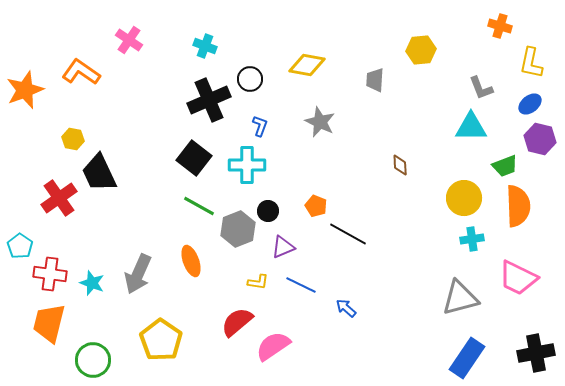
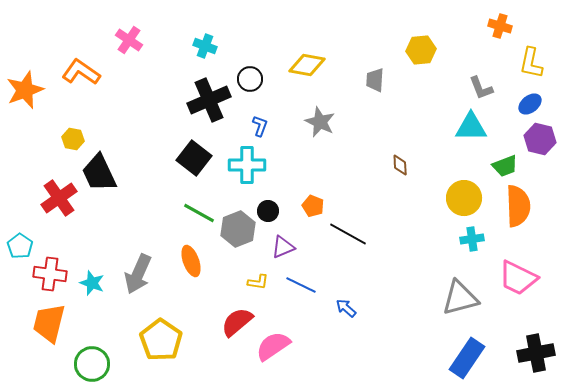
green line at (199, 206): moved 7 px down
orange pentagon at (316, 206): moved 3 px left
green circle at (93, 360): moved 1 px left, 4 px down
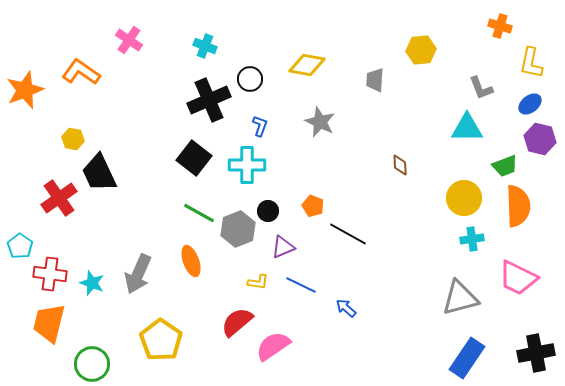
cyan triangle at (471, 127): moved 4 px left, 1 px down
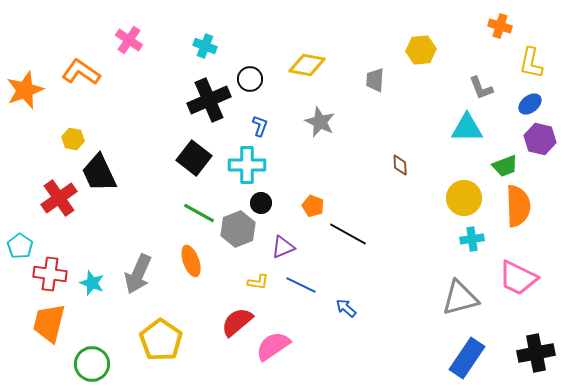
black circle at (268, 211): moved 7 px left, 8 px up
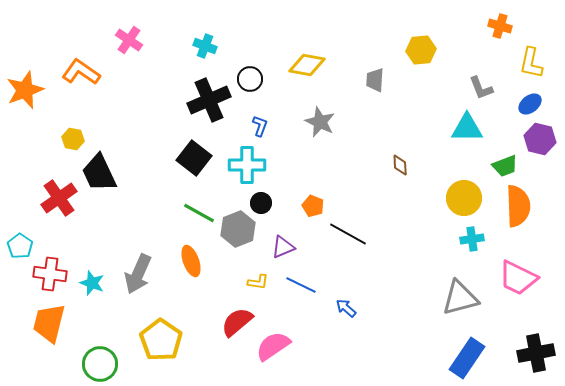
green circle at (92, 364): moved 8 px right
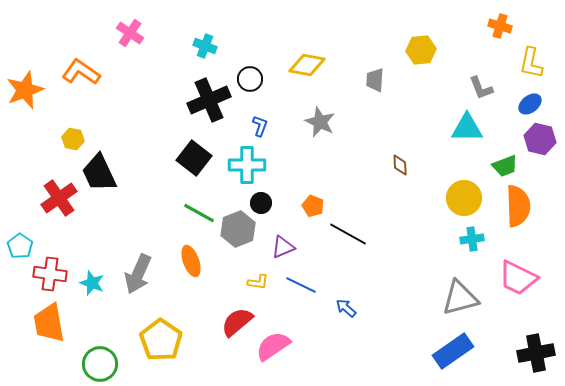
pink cross at (129, 40): moved 1 px right, 7 px up
orange trapezoid at (49, 323): rotated 24 degrees counterclockwise
blue rectangle at (467, 358): moved 14 px left, 7 px up; rotated 21 degrees clockwise
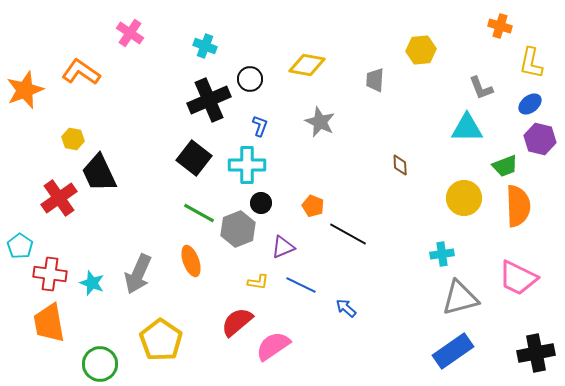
cyan cross at (472, 239): moved 30 px left, 15 px down
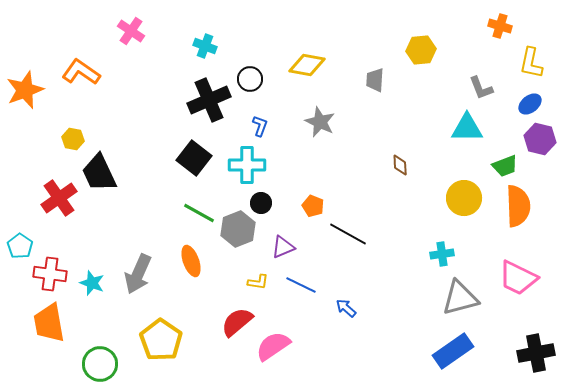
pink cross at (130, 33): moved 1 px right, 2 px up
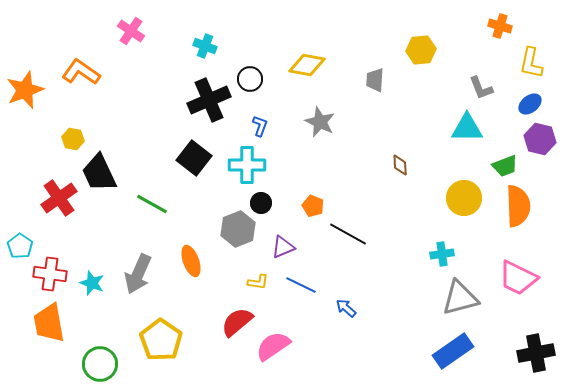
green line at (199, 213): moved 47 px left, 9 px up
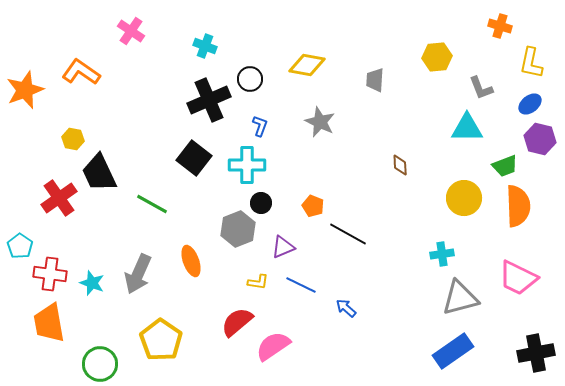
yellow hexagon at (421, 50): moved 16 px right, 7 px down
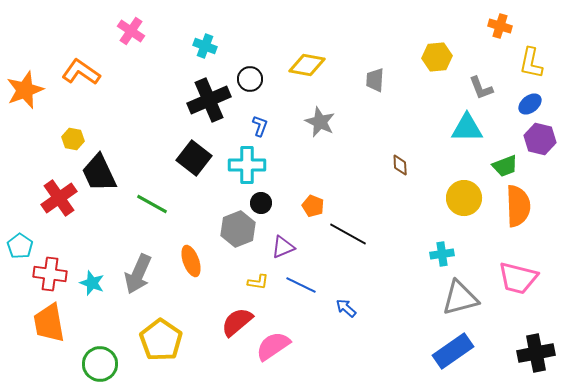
pink trapezoid at (518, 278): rotated 12 degrees counterclockwise
